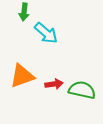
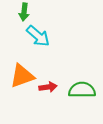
cyan arrow: moved 8 px left, 3 px down
red arrow: moved 6 px left, 3 px down
green semicircle: rotated 12 degrees counterclockwise
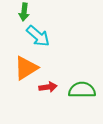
orange triangle: moved 4 px right, 8 px up; rotated 12 degrees counterclockwise
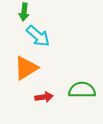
red arrow: moved 4 px left, 10 px down
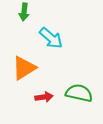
cyan arrow: moved 13 px right, 2 px down
orange triangle: moved 2 px left
green semicircle: moved 3 px left, 3 px down; rotated 12 degrees clockwise
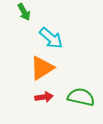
green arrow: rotated 36 degrees counterclockwise
orange triangle: moved 18 px right
green semicircle: moved 2 px right, 4 px down
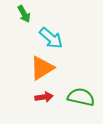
green arrow: moved 2 px down
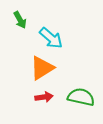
green arrow: moved 4 px left, 6 px down
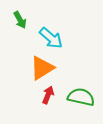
red arrow: moved 4 px right, 2 px up; rotated 60 degrees counterclockwise
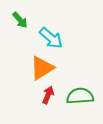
green arrow: rotated 12 degrees counterclockwise
green semicircle: moved 1 px left, 1 px up; rotated 16 degrees counterclockwise
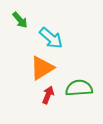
green semicircle: moved 1 px left, 8 px up
